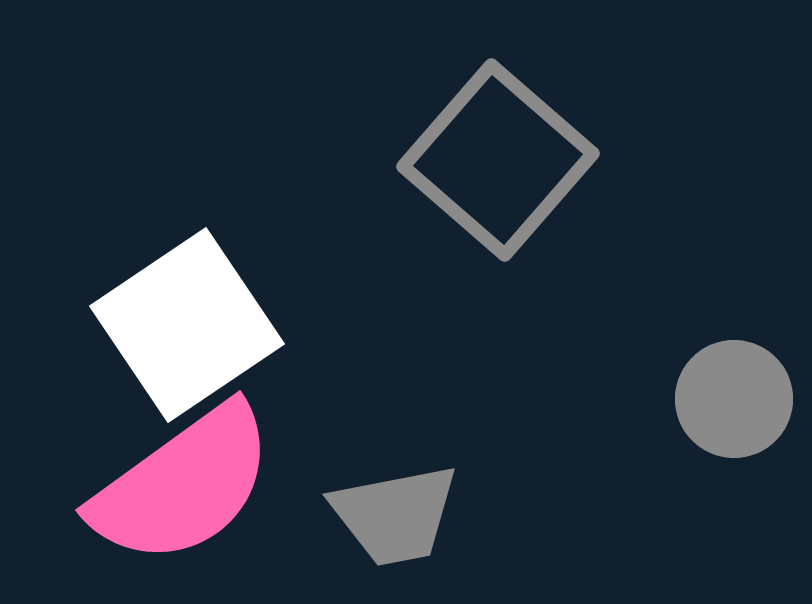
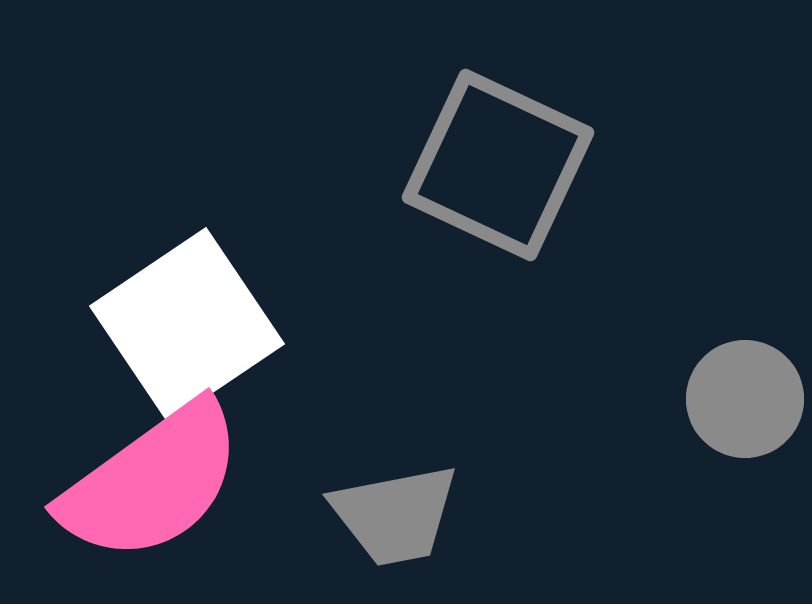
gray square: moved 5 px down; rotated 16 degrees counterclockwise
gray circle: moved 11 px right
pink semicircle: moved 31 px left, 3 px up
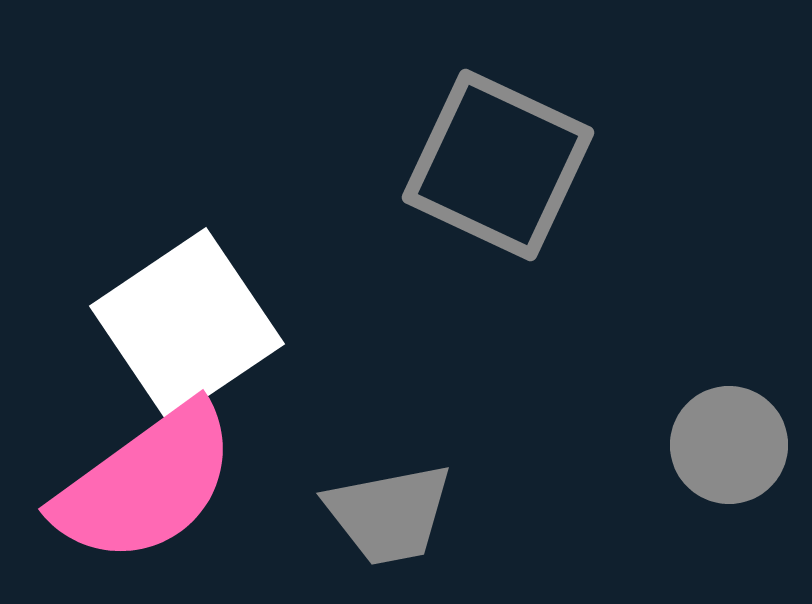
gray circle: moved 16 px left, 46 px down
pink semicircle: moved 6 px left, 2 px down
gray trapezoid: moved 6 px left, 1 px up
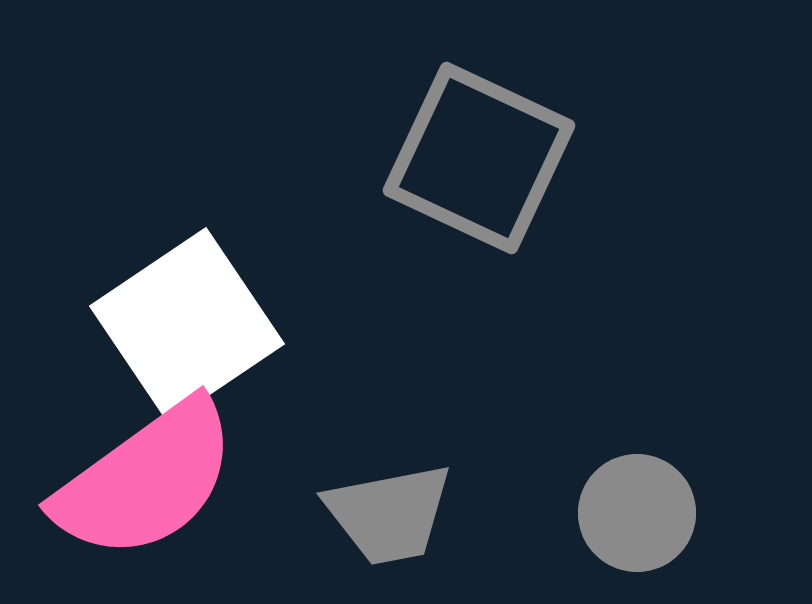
gray square: moved 19 px left, 7 px up
gray circle: moved 92 px left, 68 px down
pink semicircle: moved 4 px up
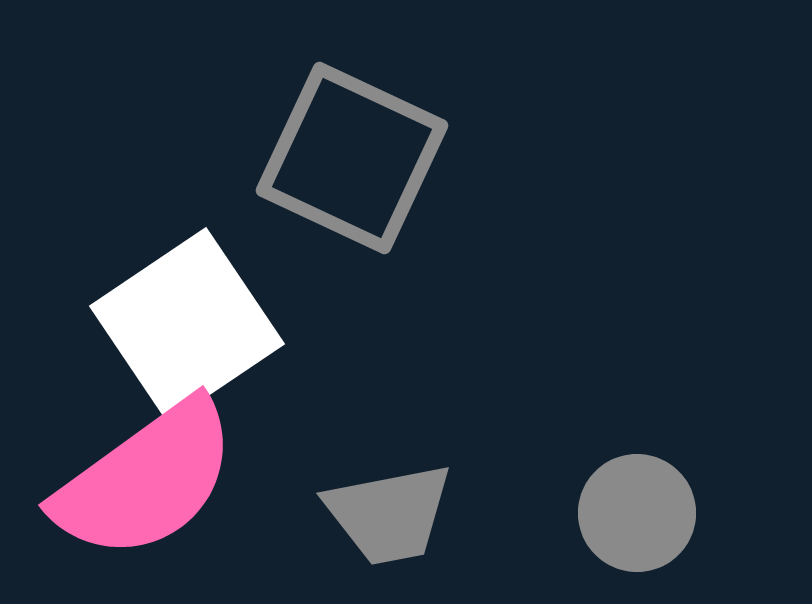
gray square: moved 127 px left
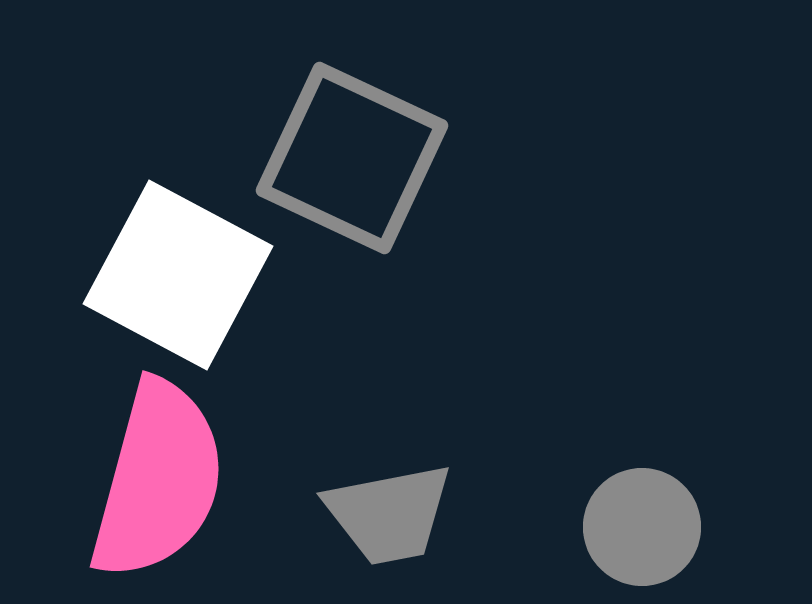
white square: moved 9 px left, 50 px up; rotated 28 degrees counterclockwise
pink semicircle: moved 12 px right; rotated 39 degrees counterclockwise
gray circle: moved 5 px right, 14 px down
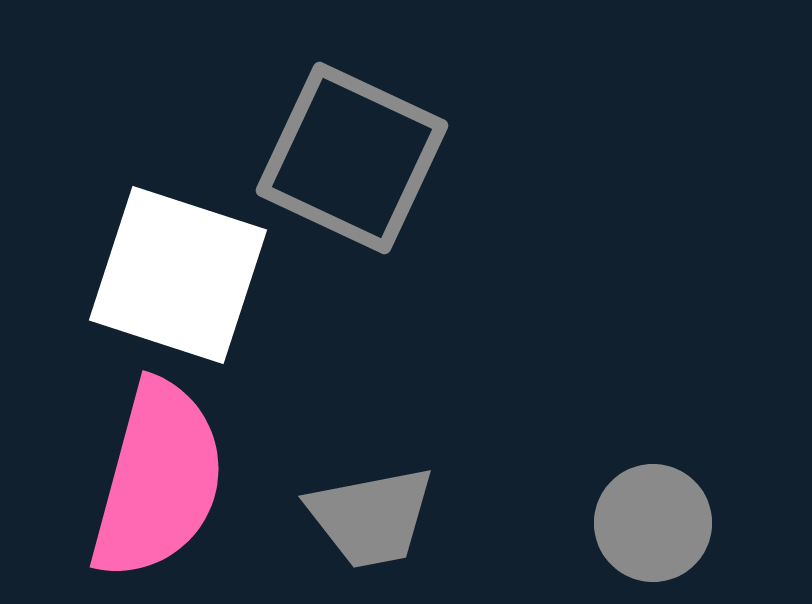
white square: rotated 10 degrees counterclockwise
gray trapezoid: moved 18 px left, 3 px down
gray circle: moved 11 px right, 4 px up
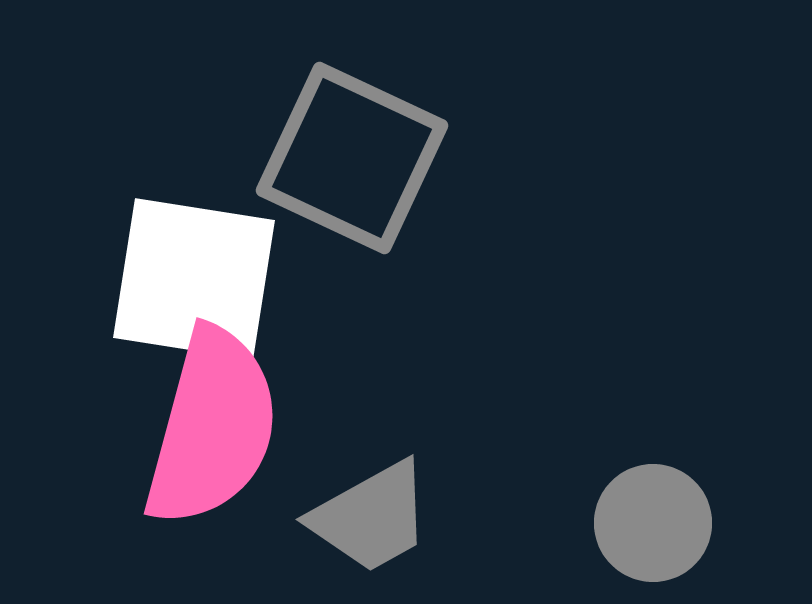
white square: moved 16 px right, 4 px down; rotated 9 degrees counterclockwise
pink semicircle: moved 54 px right, 53 px up
gray trapezoid: rotated 18 degrees counterclockwise
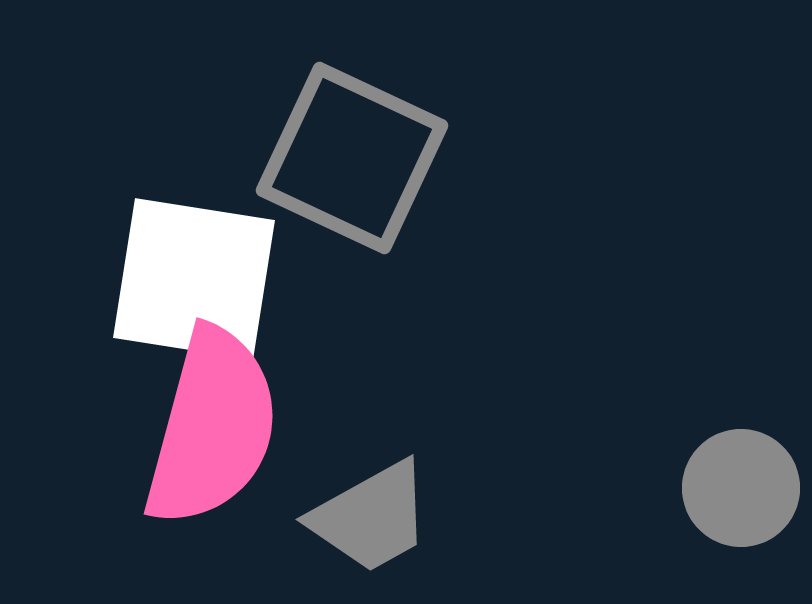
gray circle: moved 88 px right, 35 px up
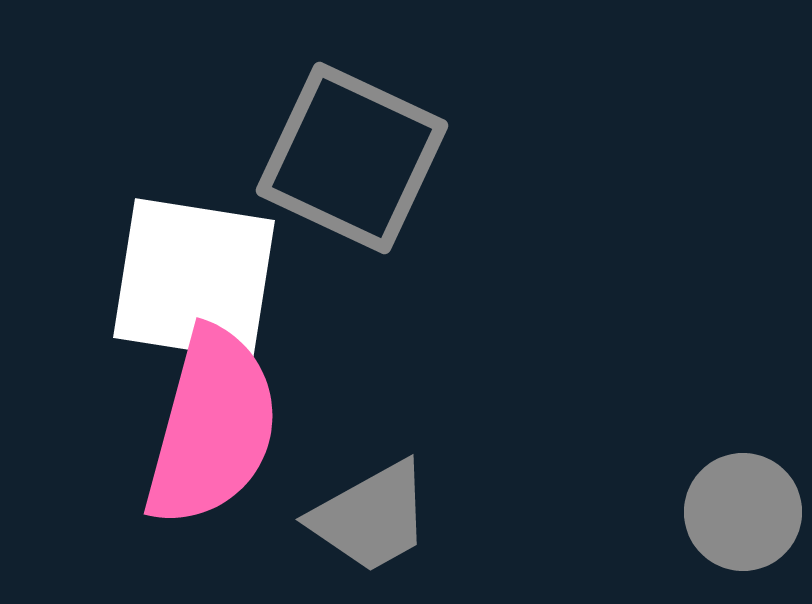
gray circle: moved 2 px right, 24 px down
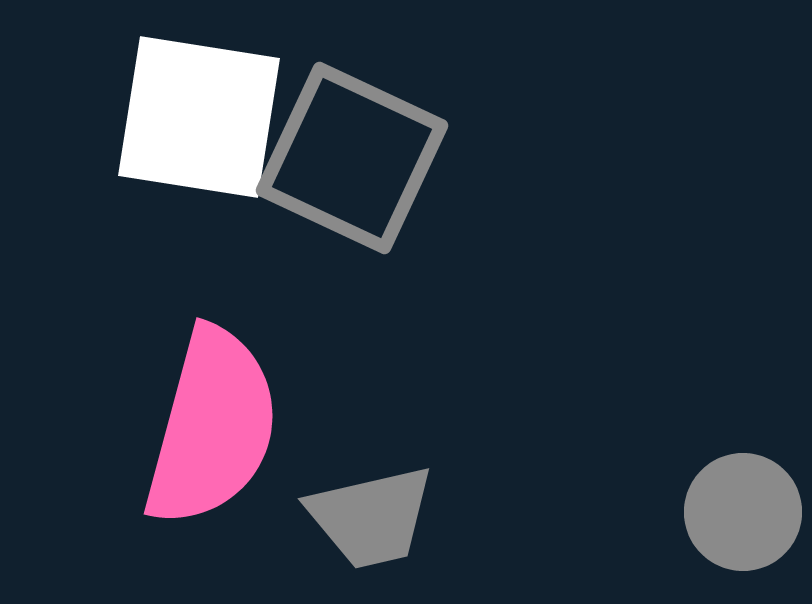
white square: moved 5 px right, 162 px up
gray trapezoid: rotated 16 degrees clockwise
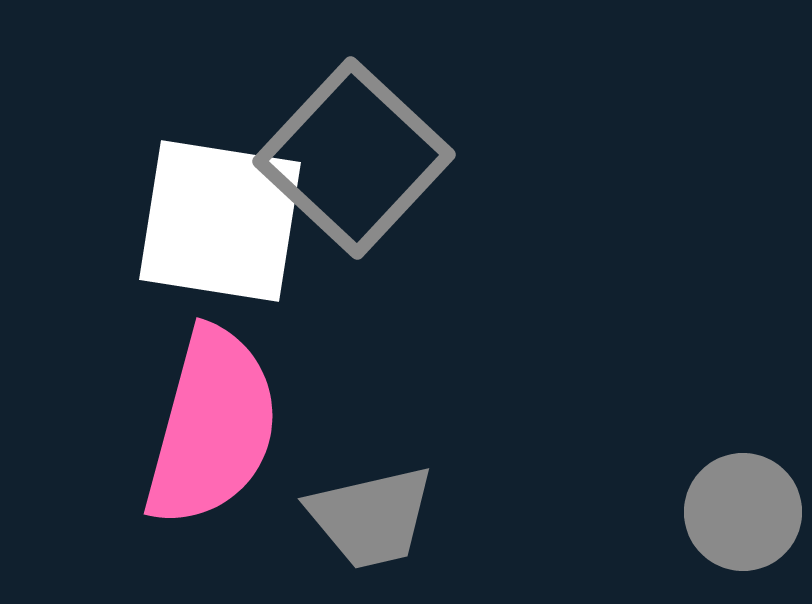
white square: moved 21 px right, 104 px down
gray square: moved 2 px right; rotated 18 degrees clockwise
